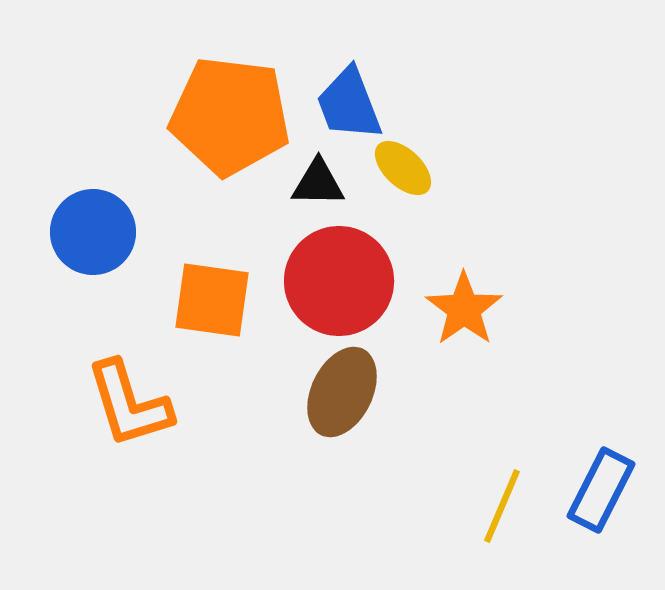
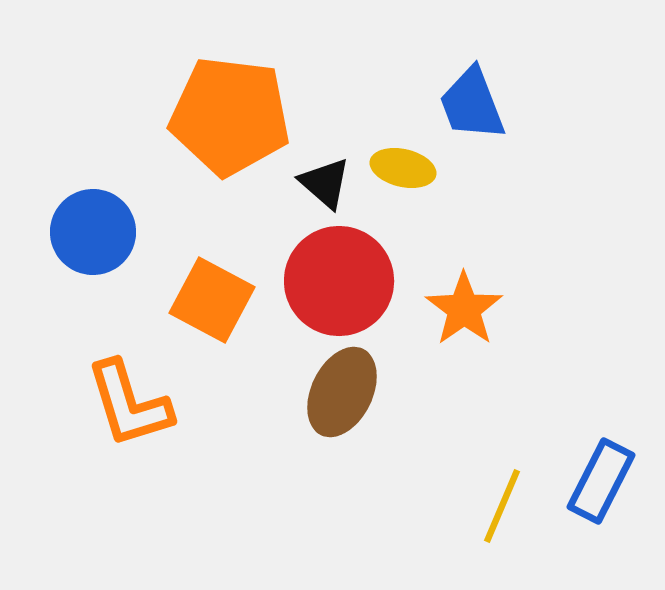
blue trapezoid: moved 123 px right
yellow ellipse: rotated 30 degrees counterclockwise
black triangle: moved 7 px right; rotated 40 degrees clockwise
orange square: rotated 20 degrees clockwise
blue rectangle: moved 9 px up
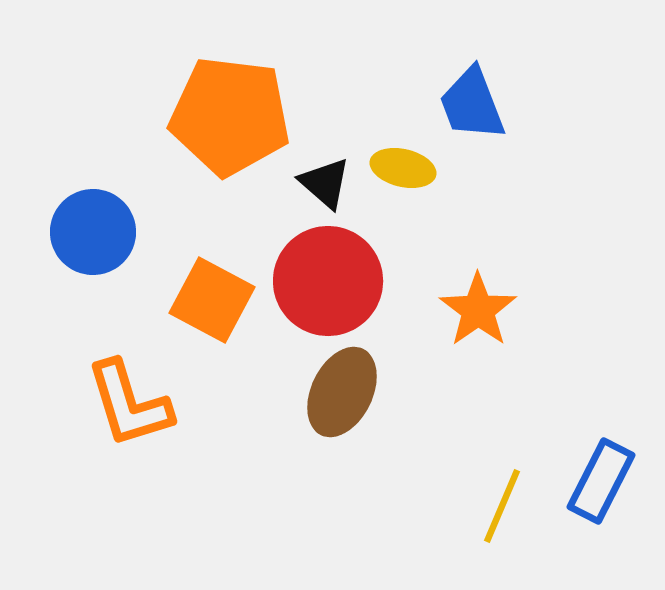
red circle: moved 11 px left
orange star: moved 14 px right, 1 px down
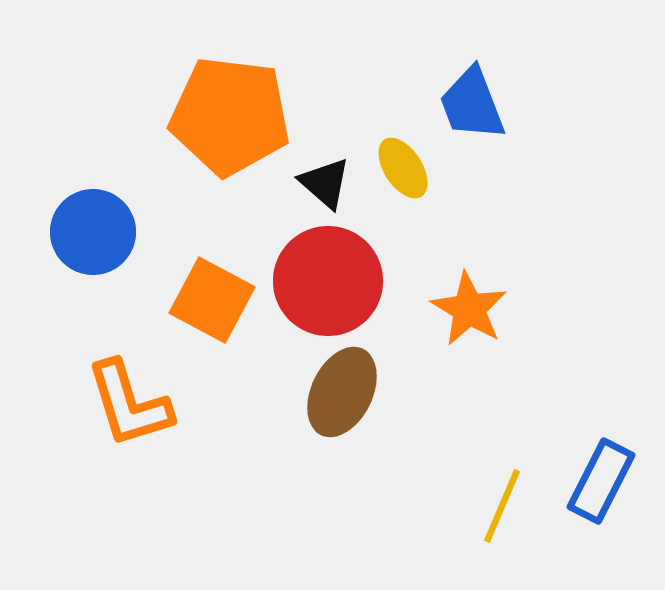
yellow ellipse: rotated 44 degrees clockwise
orange star: moved 9 px left, 1 px up; rotated 6 degrees counterclockwise
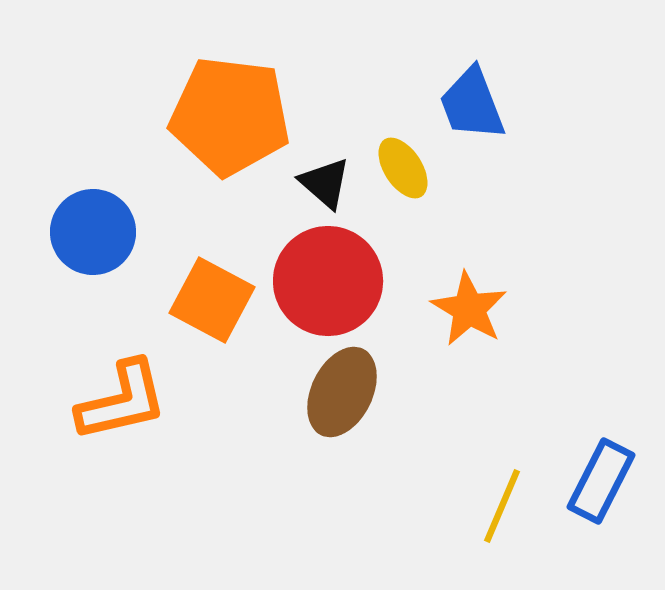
orange L-shape: moved 7 px left, 3 px up; rotated 86 degrees counterclockwise
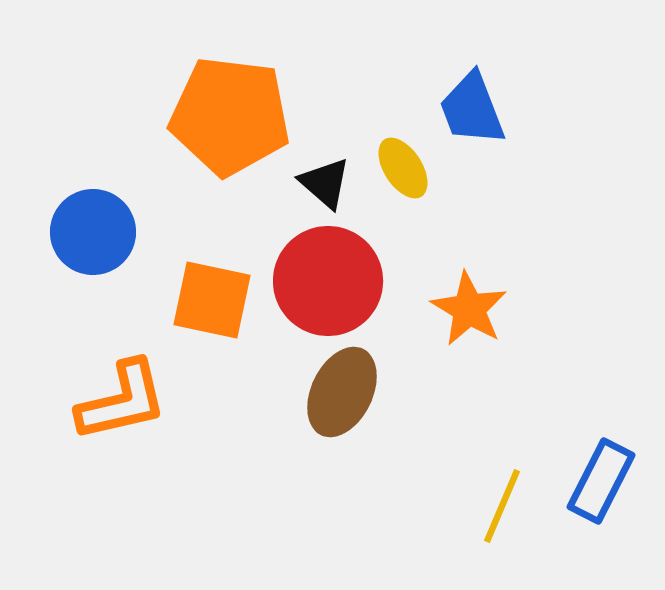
blue trapezoid: moved 5 px down
orange square: rotated 16 degrees counterclockwise
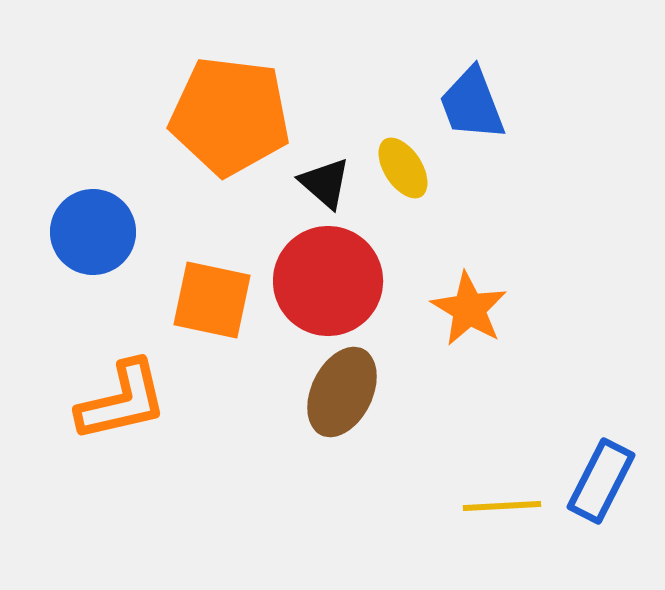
blue trapezoid: moved 5 px up
yellow line: rotated 64 degrees clockwise
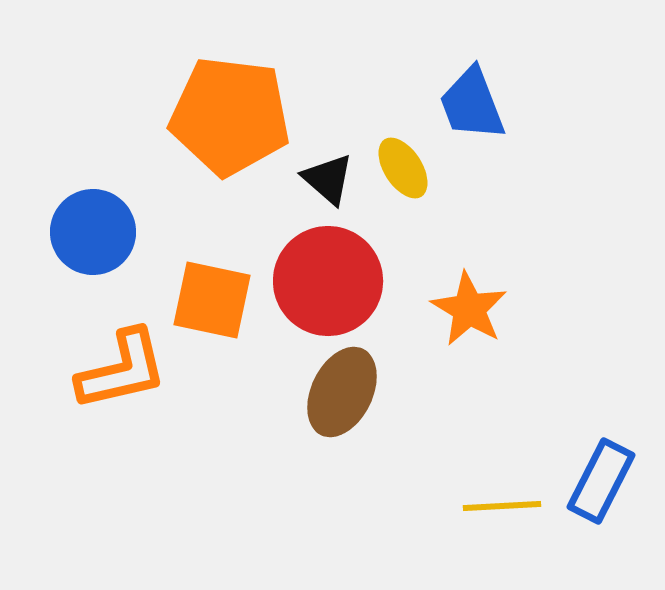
black triangle: moved 3 px right, 4 px up
orange L-shape: moved 31 px up
